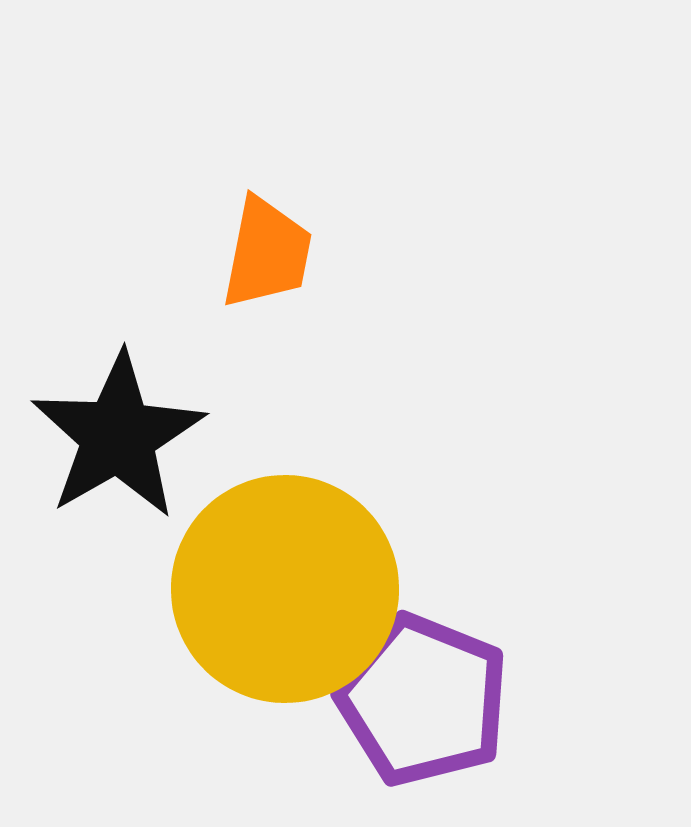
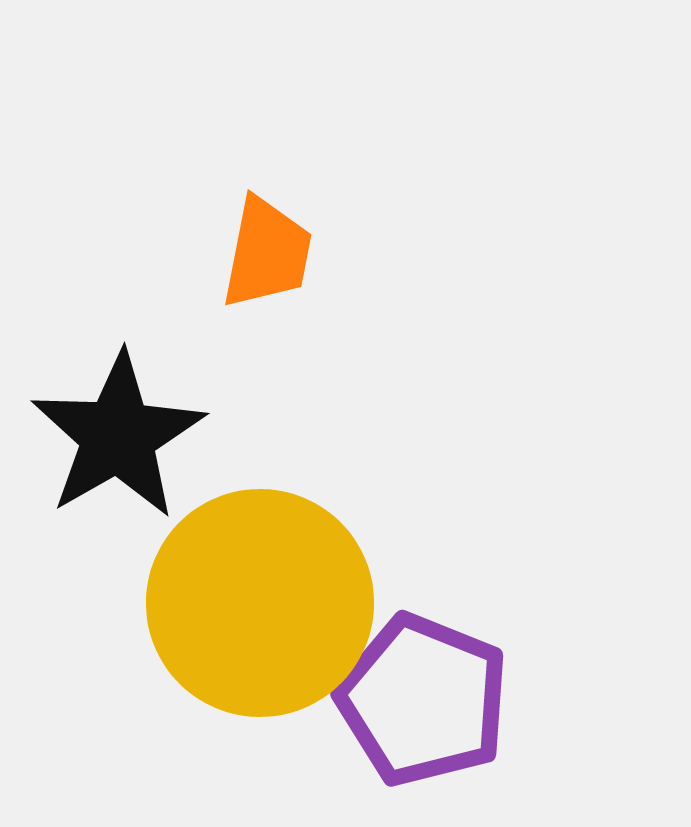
yellow circle: moved 25 px left, 14 px down
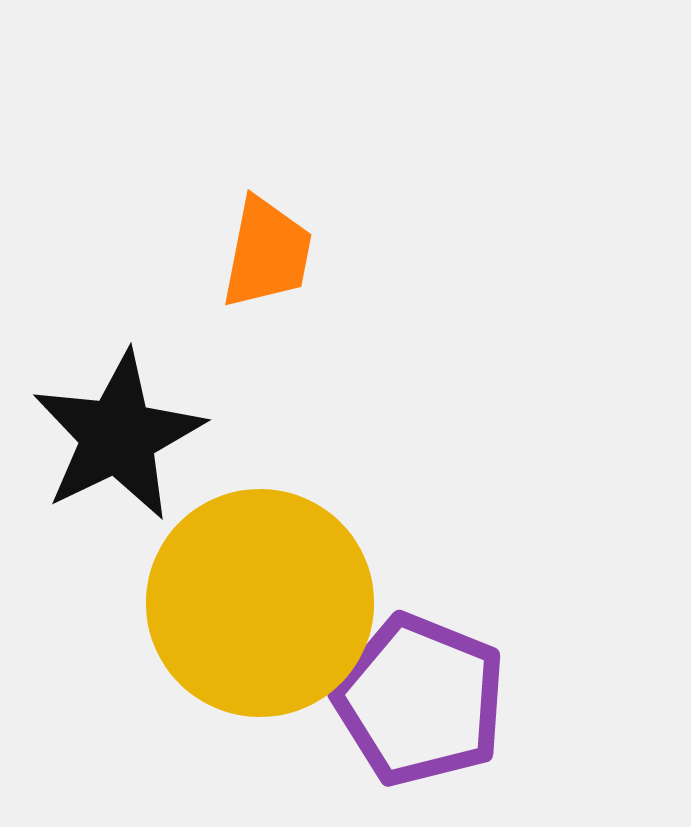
black star: rotated 4 degrees clockwise
purple pentagon: moved 3 px left
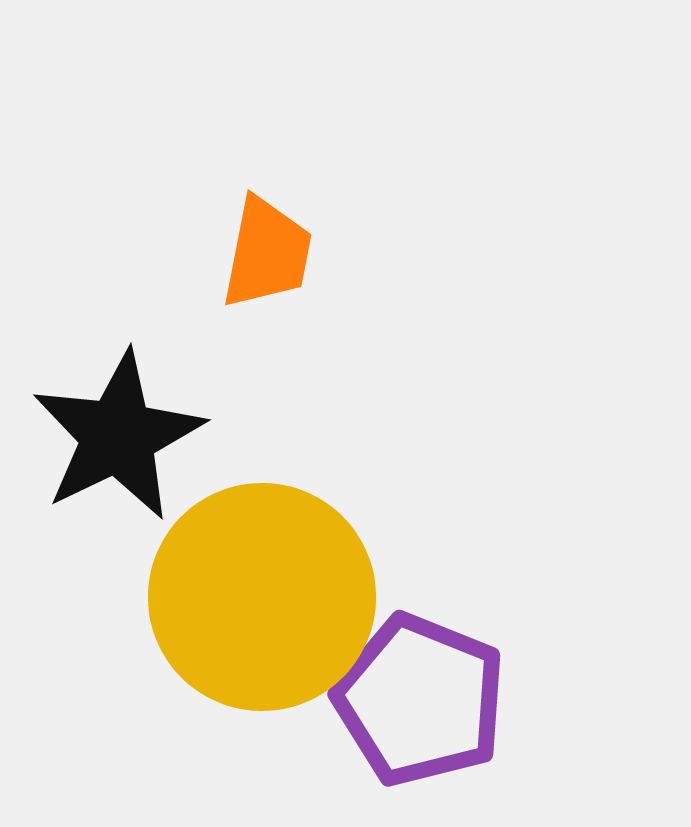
yellow circle: moved 2 px right, 6 px up
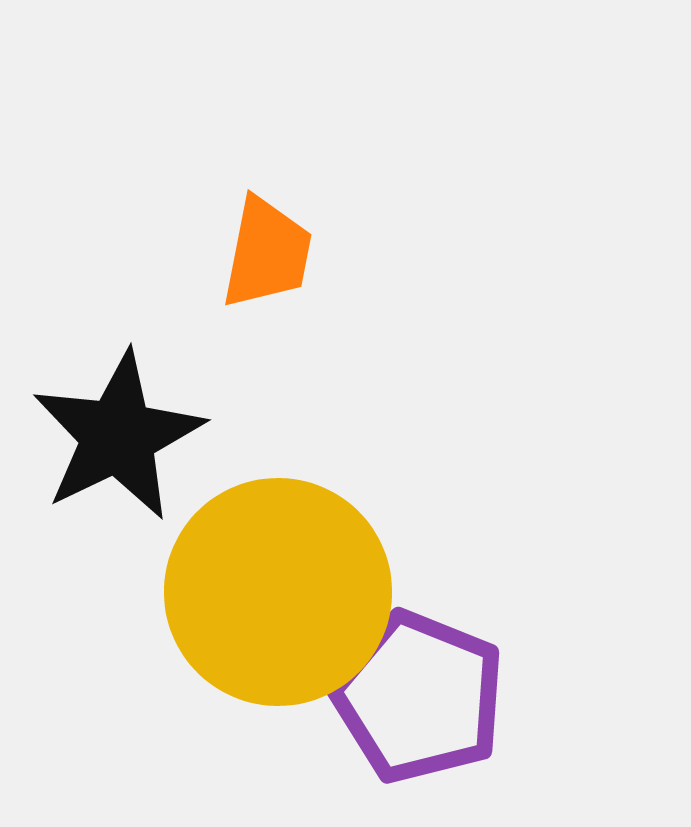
yellow circle: moved 16 px right, 5 px up
purple pentagon: moved 1 px left, 3 px up
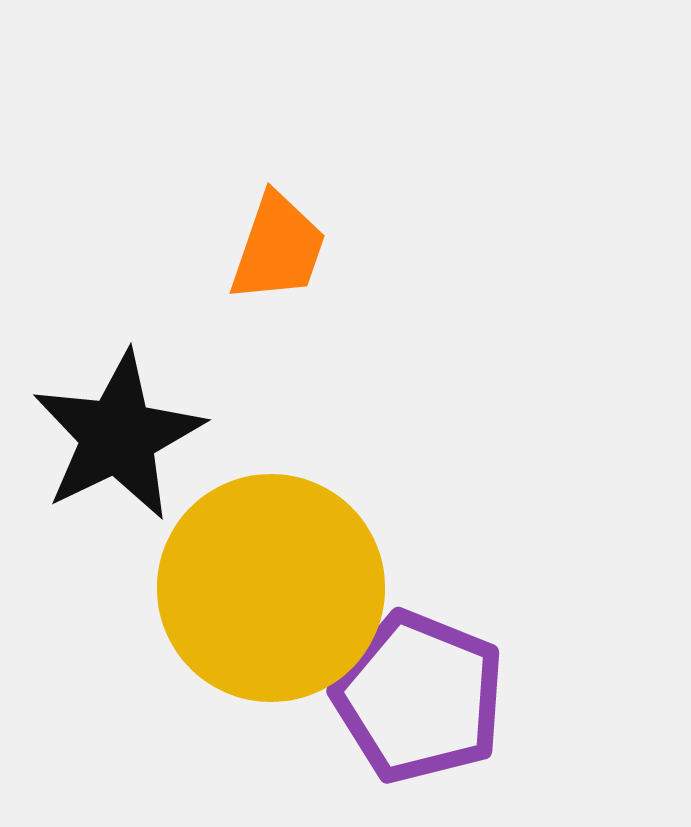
orange trapezoid: moved 11 px right, 5 px up; rotated 8 degrees clockwise
yellow circle: moved 7 px left, 4 px up
